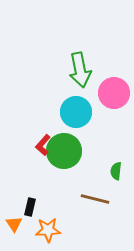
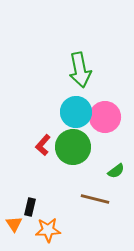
pink circle: moved 9 px left, 24 px down
green circle: moved 9 px right, 4 px up
green semicircle: rotated 132 degrees counterclockwise
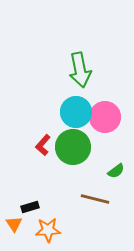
black rectangle: rotated 60 degrees clockwise
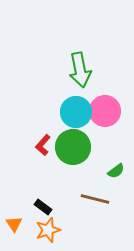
pink circle: moved 6 px up
black rectangle: moved 13 px right; rotated 54 degrees clockwise
orange star: rotated 15 degrees counterclockwise
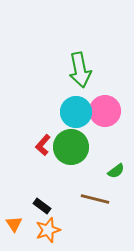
green circle: moved 2 px left
black rectangle: moved 1 px left, 1 px up
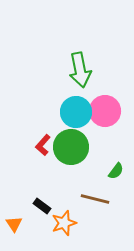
green semicircle: rotated 18 degrees counterclockwise
orange star: moved 16 px right, 7 px up
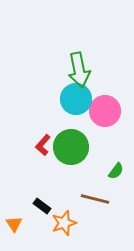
green arrow: moved 1 px left
cyan circle: moved 13 px up
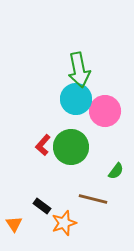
brown line: moved 2 px left
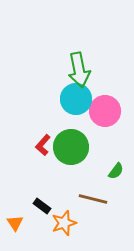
orange triangle: moved 1 px right, 1 px up
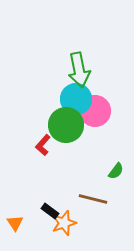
pink circle: moved 10 px left
green circle: moved 5 px left, 22 px up
black rectangle: moved 8 px right, 5 px down
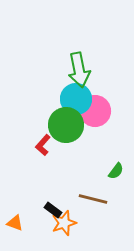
black rectangle: moved 3 px right, 1 px up
orange triangle: rotated 36 degrees counterclockwise
